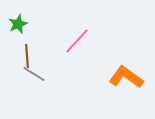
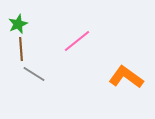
pink line: rotated 8 degrees clockwise
brown line: moved 6 px left, 7 px up
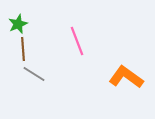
pink line: rotated 72 degrees counterclockwise
brown line: moved 2 px right
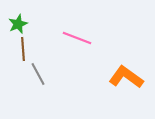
pink line: moved 3 px up; rotated 48 degrees counterclockwise
gray line: moved 4 px right; rotated 30 degrees clockwise
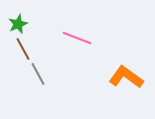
brown line: rotated 25 degrees counterclockwise
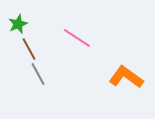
pink line: rotated 12 degrees clockwise
brown line: moved 6 px right
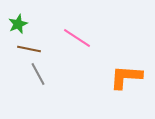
brown line: rotated 50 degrees counterclockwise
orange L-shape: rotated 32 degrees counterclockwise
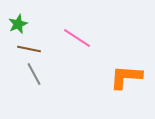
gray line: moved 4 px left
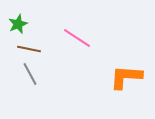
gray line: moved 4 px left
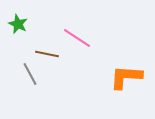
green star: rotated 24 degrees counterclockwise
brown line: moved 18 px right, 5 px down
